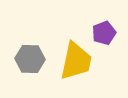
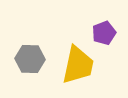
yellow trapezoid: moved 2 px right, 4 px down
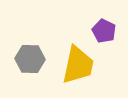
purple pentagon: moved 2 px up; rotated 25 degrees counterclockwise
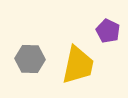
purple pentagon: moved 4 px right
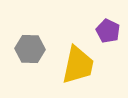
gray hexagon: moved 10 px up
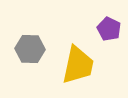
purple pentagon: moved 1 px right, 2 px up
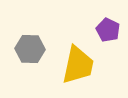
purple pentagon: moved 1 px left, 1 px down
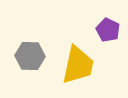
gray hexagon: moved 7 px down
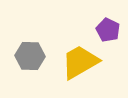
yellow trapezoid: moved 2 px right, 3 px up; rotated 132 degrees counterclockwise
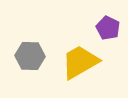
purple pentagon: moved 2 px up
